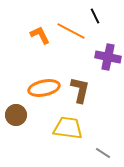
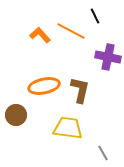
orange L-shape: rotated 15 degrees counterclockwise
orange ellipse: moved 2 px up
gray line: rotated 28 degrees clockwise
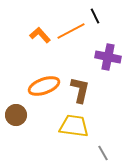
orange line: rotated 56 degrees counterclockwise
orange ellipse: rotated 8 degrees counterclockwise
yellow trapezoid: moved 6 px right, 2 px up
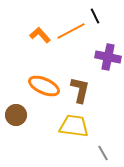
orange ellipse: rotated 44 degrees clockwise
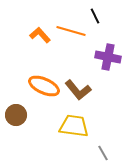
orange line: rotated 44 degrees clockwise
brown L-shape: moved 2 px left; rotated 128 degrees clockwise
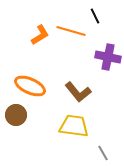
orange L-shape: rotated 100 degrees clockwise
orange ellipse: moved 14 px left
brown L-shape: moved 2 px down
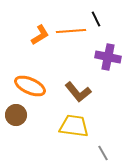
black line: moved 1 px right, 3 px down
orange line: rotated 20 degrees counterclockwise
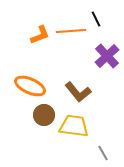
orange L-shape: rotated 10 degrees clockwise
purple cross: moved 1 px left, 1 px up; rotated 35 degrees clockwise
brown circle: moved 28 px right
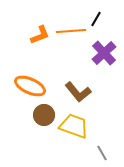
black line: rotated 56 degrees clockwise
purple cross: moved 3 px left, 3 px up
yellow trapezoid: rotated 12 degrees clockwise
gray line: moved 1 px left
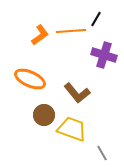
orange L-shape: rotated 15 degrees counterclockwise
purple cross: moved 2 px down; rotated 30 degrees counterclockwise
orange ellipse: moved 7 px up
brown L-shape: moved 1 px left, 1 px down
yellow trapezoid: moved 2 px left, 3 px down
